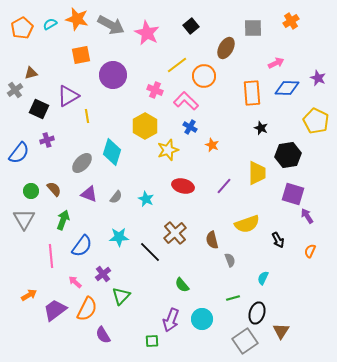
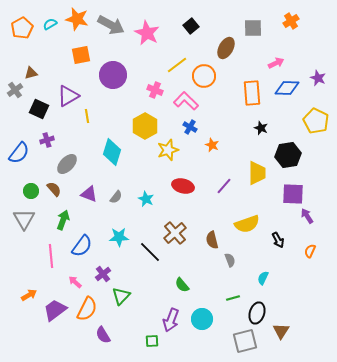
gray ellipse at (82, 163): moved 15 px left, 1 px down
purple square at (293, 194): rotated 15 degrees counterclockwise
gray square at (245, 341): rotated 20 degrees clockwise
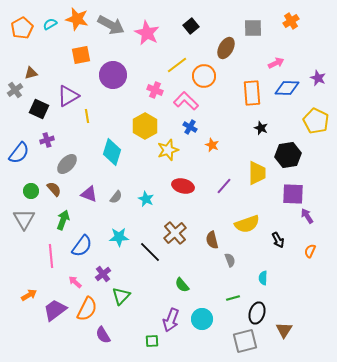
cyan semicircle at (263, 278): rotated 24 degrees counterclockwise
brown triangle at (281, 331): moved 3 px right, 1 px up
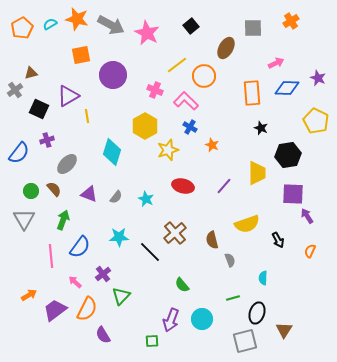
blue semicircle at (82, 246): moved 2 px left, 1 px down
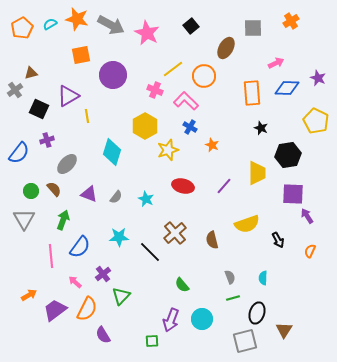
yellow line at (177, 65): moved 4 px left, 4 px down
gray semicircle at (230, 260): moved 17 px down
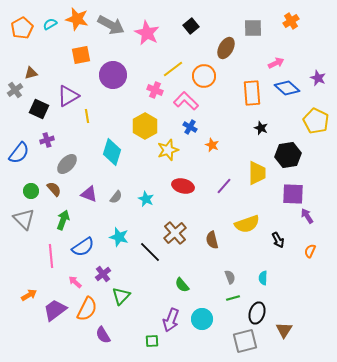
blue diamond at (287, 88): rotated 40 degrees clockwise
gray triangle at (24, 219): rotated 15 degrees counterclockwise
cyan star at (119, 237): rotated 18 degrees clockwise
blue semicircle at (80, 247): moved 3 px right; rotated 20 degrees clockwise
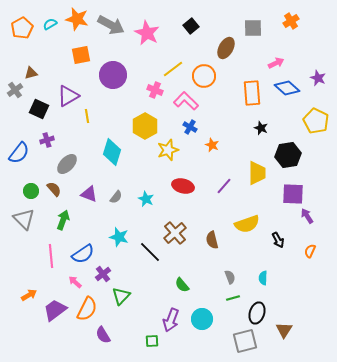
blue semicircle at (83, 247): moved 7 px down
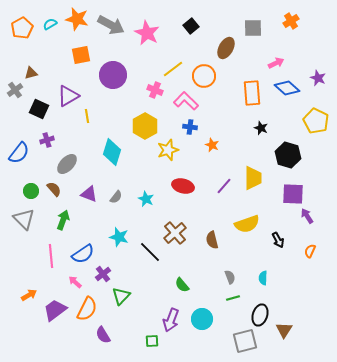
blue cross at (190, 127): rotated 24 degrees counterclockwise
black hexagon at (288, 155): rotated 25 degrees clockwise
yellow trapezoid at (257, 173): moved 4 px left, 5 px down
black ellipse at (257, 313): moved 3 px right, 2 px down
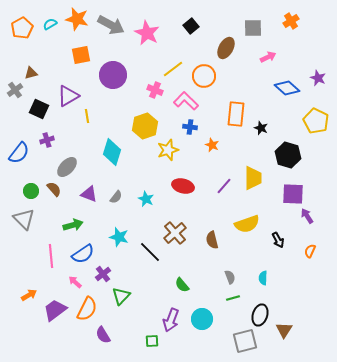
pink arrow at (276, 63): moved 8 px left, 6 px up
orange rectangle at (252, 93): moved 16 px left, 21 px down; rotated 10 degrees clockwise
yellow hexagon at (145, 126): rotated 10 degrees clockwise
gray ellipse at (67, 164): moved 3 px down
green arrow at (63, 220): moved 10 px right, 5 px down; rotated 54 degrees clockwise
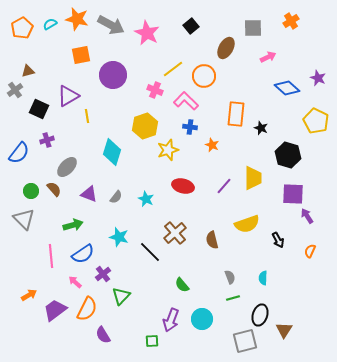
brown triangle at (31, 73): moved 3 px left, 2 px up
